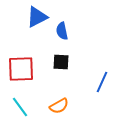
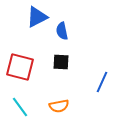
red square: moved 1 px left, 2 px up; rotated 16 degrees clockwise
orange semicircle: rotated 18 degrees clockwise
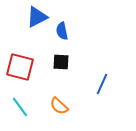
blue line: moved 2 px down
orange semicircle: rotated 54 degrees clockwise
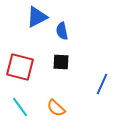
orange semicircle: moved 3 px left, 2 px down
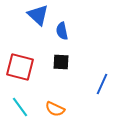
blue triangle: moved 1 px right, 2 px up; rotated 50 degrees counterclockwise
orange semicircle: moved 1 px left, 1 px down; rotated 18 degrees counterclockwise
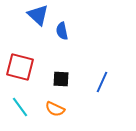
black square: moved 17 px down
blue line: moved 2 px up
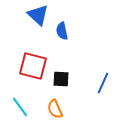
red square: moved 13 px right, 1 px up
blue line: moved 1 px right, 1 px down
orange semicircle: rotated 42 degrees clockwise
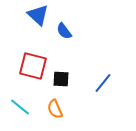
blue semicircle: moved 2 px right; rotated 24 degrees counterclockwise
blue line: rotated 15 degrees clockwise
cyan line: rotated 15 degrees counterclockwise
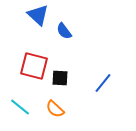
red square: moved 1 px right
black square: moved 1 px left, 1 px up
orange semicircle: rotated 24 degrees counterclockwise
